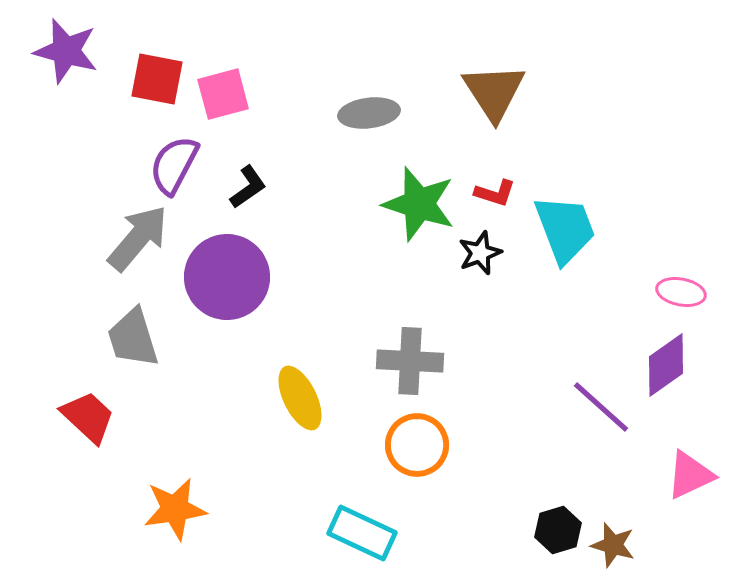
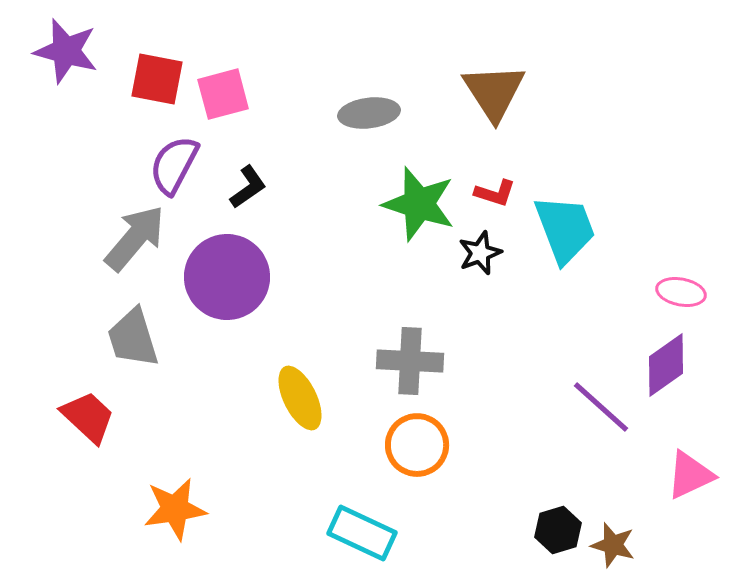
gray arrow: moved 3 px left
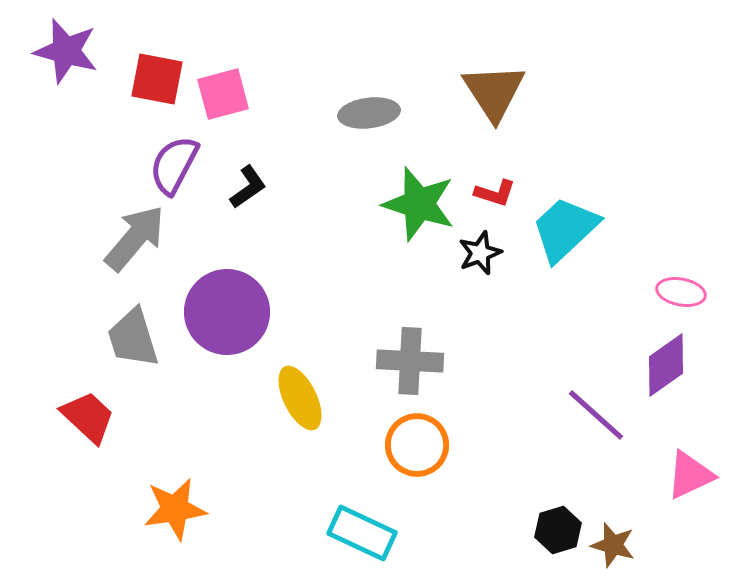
cyan trapezoid: rotated 112 degrees counterclockwise
purple circle: moved 35 px down
purple line: moved 5 px left, 8 px down
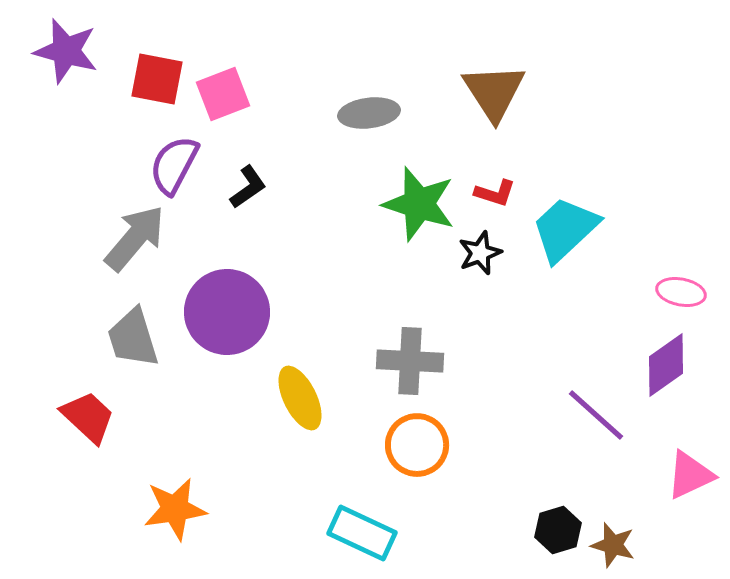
pink square: rotated 6 degrees counterclockwise
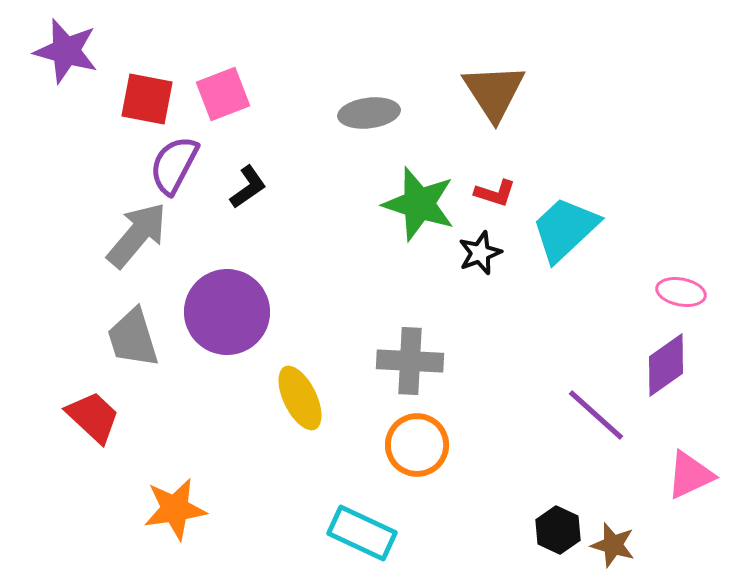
red square: moved 10 px left, 20 px down
gray arrow: moved 2 px right, 3 px up
red trapezoid: moved 5 px right
black hexagon: rotated 18 degrees counterclockwise
